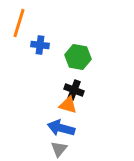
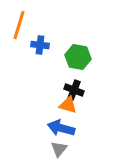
orange line: moved 2 px down
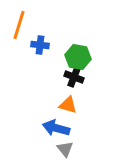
black cross: moved 13 px up
blue arrow: moved 5 px left
gray triangle: moved 6 px right; rotated 18 degrees counterclockwise
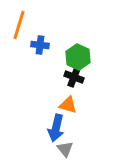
green hexagon: rotated 15 degrees clockwise
blue arrow: rotated 92 degrees counterclockwise
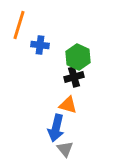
black cross: rotated 36 degrees counterclockwise
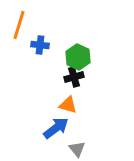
blue arrow: rotated 140 degrees counterclockwise
gray triangle: moved 12 px right
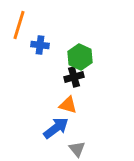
green hexagon: moved 2 px right
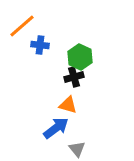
orange line: moved 3 px right, 1 px down; rotated 32 degrees clockwise
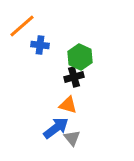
gray triangle: moved 5 px left, 11 px up
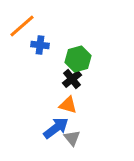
green hexagon: moved 2 px left, 2 px down; rotated 20 degrees clockwise
black cross: moved 2 px left, 2 px down; rotated 24 degrees counterclockwise
